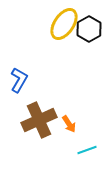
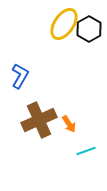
blue L-shape: moved 1 px right, 4 px up
cyan line: moved 1 px left, 1 px down
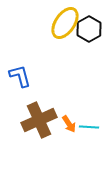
yellow ellipse: moved 1 px right, 1 px up
blue L-shape: rotated 45 degrees counterclockwise
cyan line: moved 3 px right, 24 px up; rotated 24 degrees clockwise
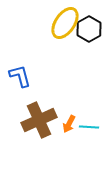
orange arrow: rotated 60 degrees clockwise
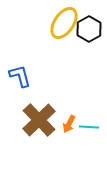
yellow ellipse: moved 1 px left
brown cross: rotated 20 degrees counterclockwise
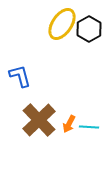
yellow ellipse: moved 2 px left, 1 px down
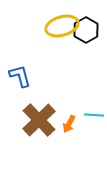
yellow ellipse: moved 2 px down; rotated 40 degrees clockwise
black hexagon: moved 3 px left, 1 px down
cyan line: moved 5 px right, 12 px up
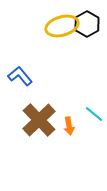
black hexagon: moved 1 px right, 6 px up
blue L-shape: rotated 25 degrees counterclockwise
cyan line: moved 1 px up; rotated 36 degrees clockwise
orange arrow: moved 2 px down; rotated 36 degrees counterclockwise
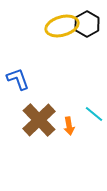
blue L-shape: moved 2 px left, 3 px down; rotated 20 degrees clockwise
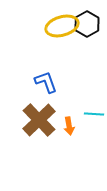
blue L-shape: moved 28 px right, 3 px down
cyan line: rotated 36 degrees counterclockwise
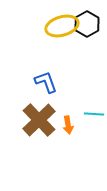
orange arrow: moved 1 px left, 1 px up
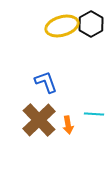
black hexagon: moved 4 px right
